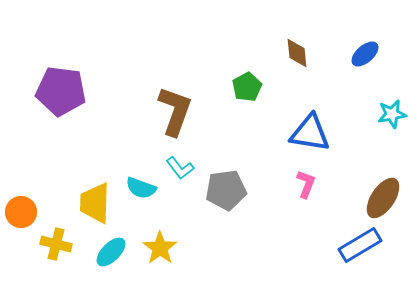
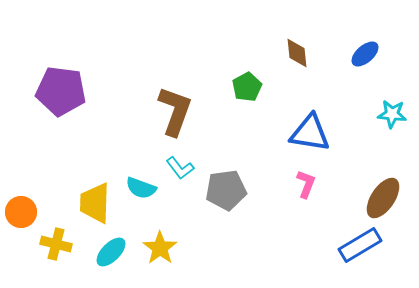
cyan star: rotated 16 degrees clockwise
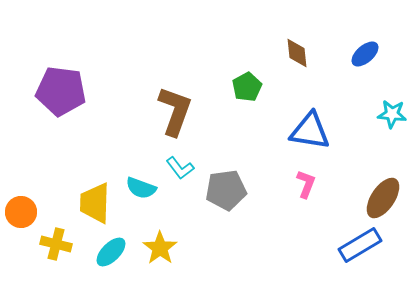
blue triangle: moved 2 px up
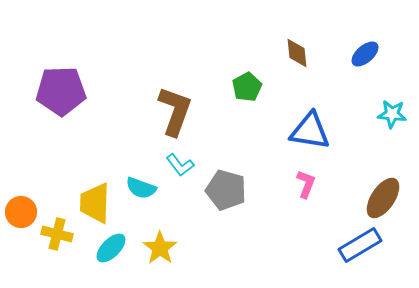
purple pentagon: rotated 9 degrees counterclockwise
cyan L-shape: moved 3 px up
gray pentagon: rotated 24 degrees clockwise
yellow cross: moved 1 px right, 10 px up
cyan ellipse: moved 4 px up
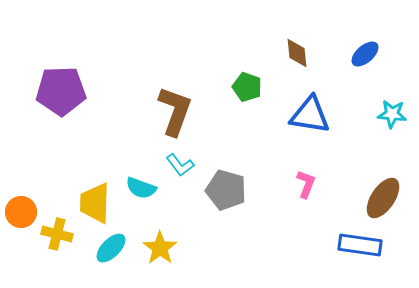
green pentagon: rotated 24 degrees counterclockwise
blue triangle: moved 16 px up
blue rectangle: rotated 39 degrees clockwise
